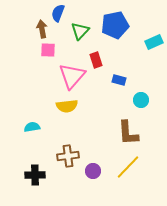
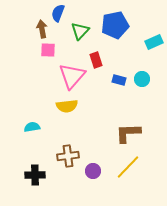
cyan circle: moved 1 px right, 21 px up
brown L-shape: rotated 92 degrees clockwise
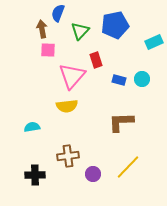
brown L-shape: moved 7 px left, 11 px up
purple circle: moved 3 px down
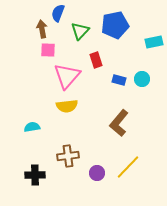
cyan rectangle: rotated 12 degrees clockwise
pink triangle: moved 5 px left
brown L-shape: moved 2 px left, 1 px down; rotated 48 degrees counterclockwise
purple circle: moved 4 px right, 1 px up
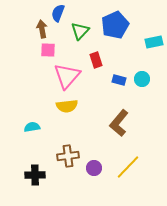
blue pentagon: rotated 12 degrees counterclockwise
purple circle: moved 3 px left, 5 px up
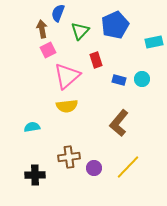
pink square: rotated 28 degrees counterclockwise
pink triangle: rotated 8 degrees clockwise
brown cross: moved 1 px right, 1 px down
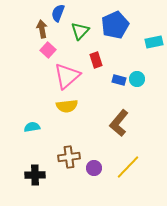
pink square: rotated 21 degrees counterclockwise
cyan circle: moved 5 px left
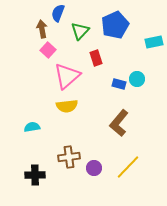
red rectangle: moved 2 px up
blue rectangle: moved 4 px down
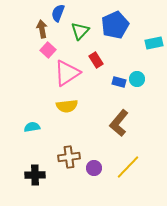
cyan rectangle: moved 1 px down
red rectangle: moved 2 px down; rotated 14 degrees counterclockwise
pink triangle: moved 3 px up; rotated 8 degrees clockwise
blue rectangle: moved 2 px up
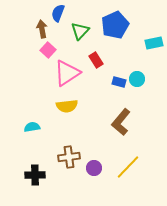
brown L-shape: moved 2 px right, 1 px up
